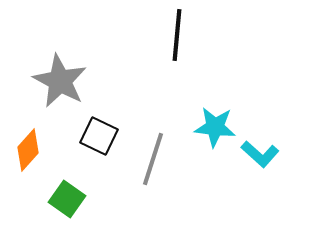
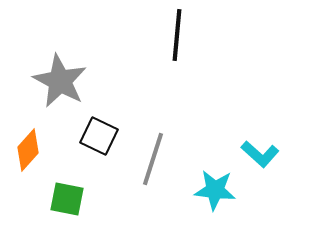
cyan star: moved 63 px down
green square: rotated 24 degrees counterclockwise
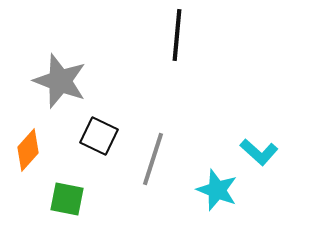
gray star: rotated 8 degrees counterclockwise
cyan L-shape: moved 1 px left, 2 px up
cyan star: moved 2 px right; rotated 15 degrees clockwise
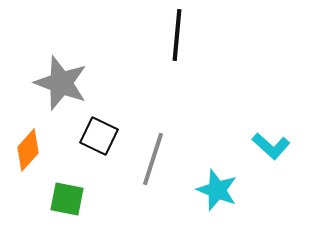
gray star: moved 1 px right, 2 px down
cyan L-shape: moved 12 px right, 6 px up
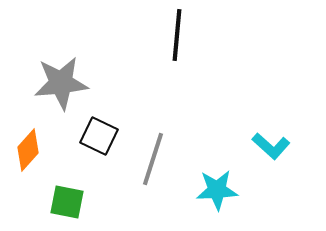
gray star: rotated 26 degrees counterclockwise
cyan star: rotated 24 degrees counterclockwise
green square: moved 3 px down
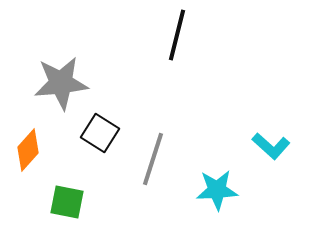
black line: rotated 9 degrees clockwise
black square: moved 1 px right, 3 px up; rotated 6 degrees clockwise
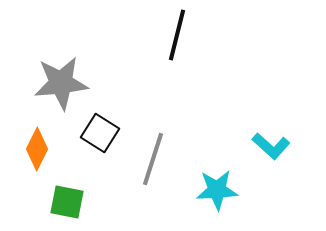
orange diamond: moved 9 px right, 1 px up; rotated 15 degrees counterclockwise
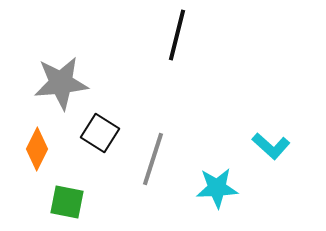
cyan star: moved 2 px up
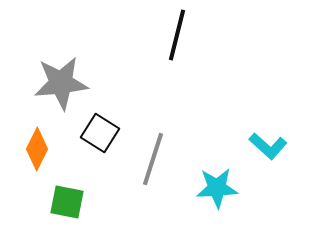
cyan L-shape: moved 3 px left
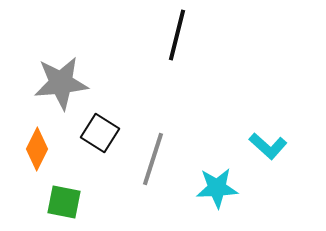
green square: moved 3 px left
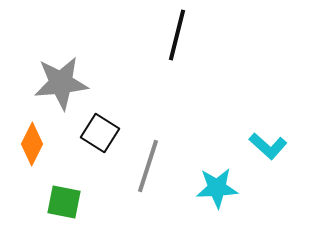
orange diamond: moved 5 px left, 5 px up
gray line: moved 5 px left, 7 px down
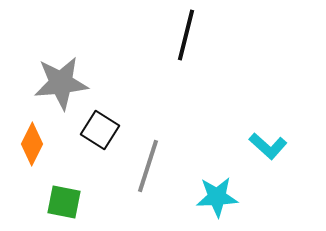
black line: moved 9 px right
black square: moved 3 px up
cyan star: moved 9 px down
